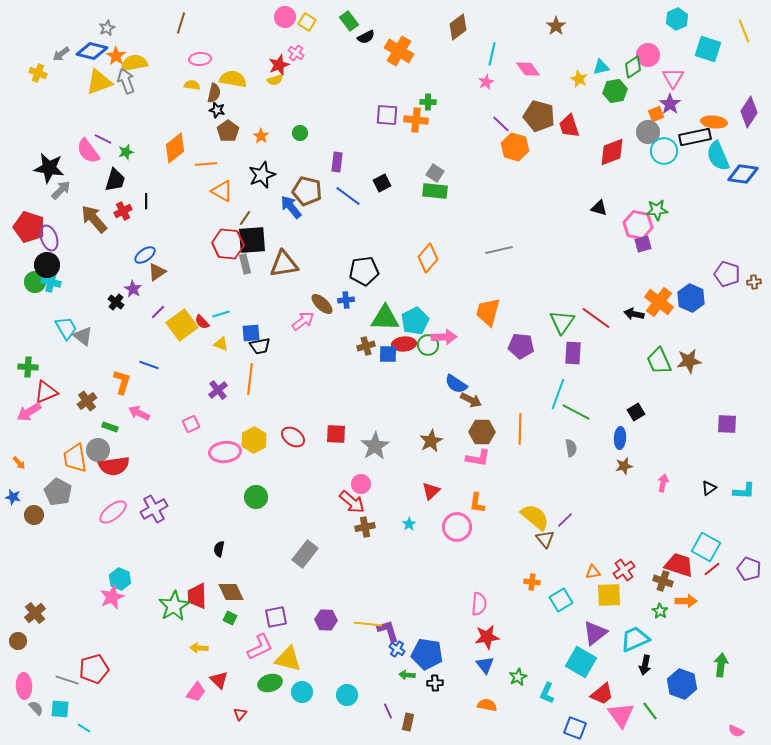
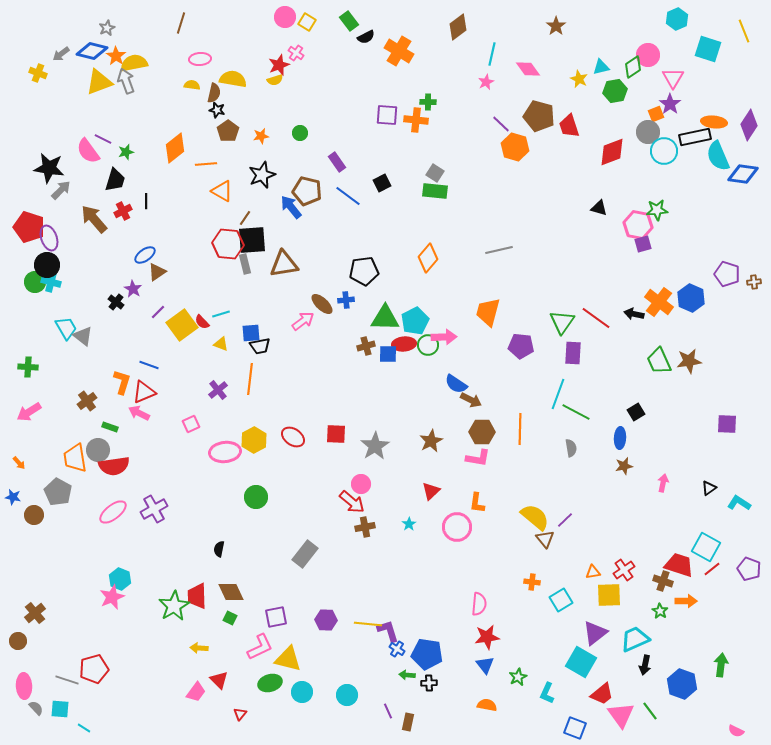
purple diamond at (749, 112): moved 13 px down
orange star at (261, 136): rotated 28 degrees clockwise
purple rectangle at (337, 162): rotated 42 degrees counterclockwise
red triangle at (46, 392): moved 98 px right
cyan L-shape at (744, 491): moved 5 px left, 12 px down; rotated 150 degrees counterclockwise
black cross at (435, 683): moved 6 px left
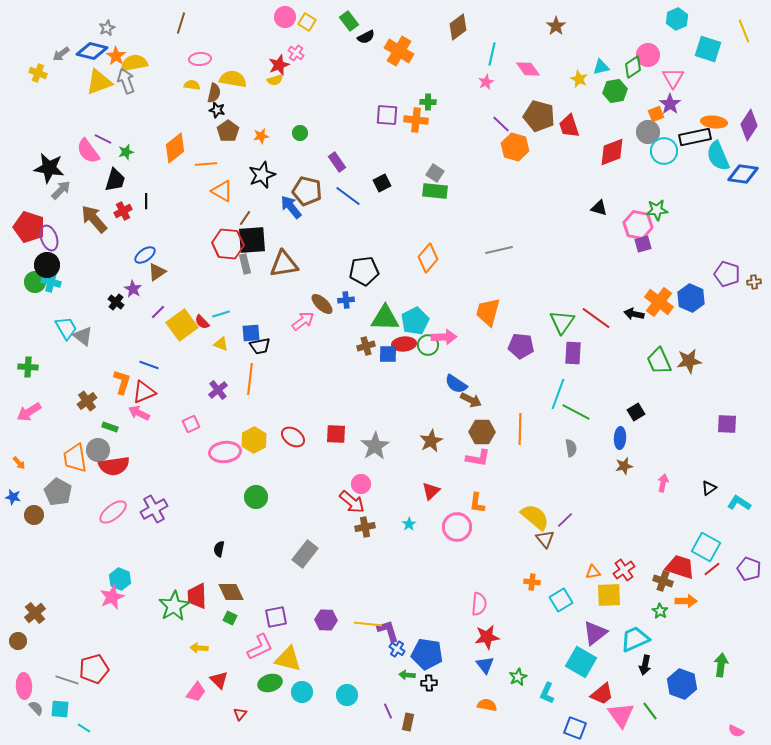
red trapezoid at (679, 565): moved 1 px right, 2 px down
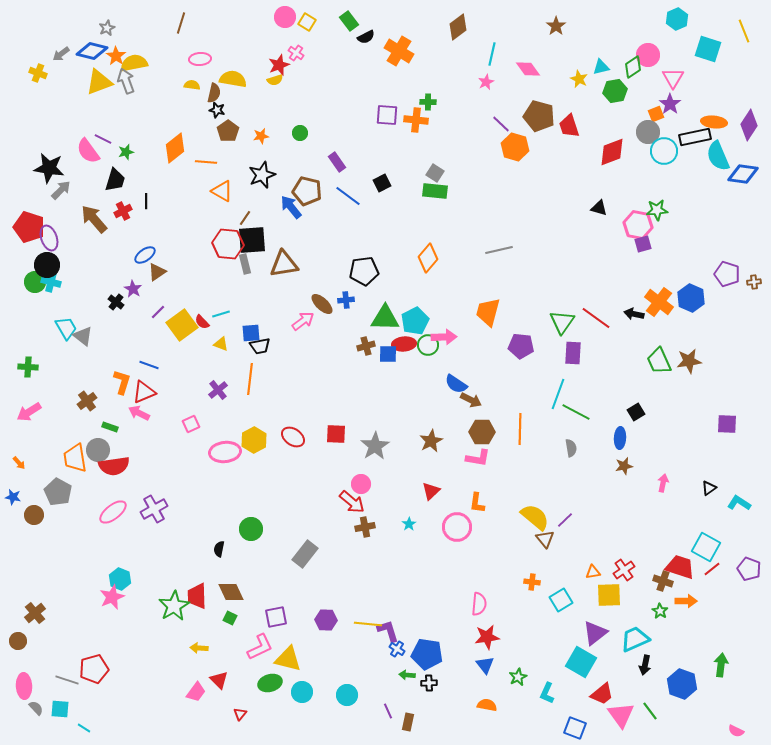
orange line at (206, 164): moved 2 px up; rotated 10 degrees clockwise
green circle at (256, 497): moved 5 px left, 32 px down
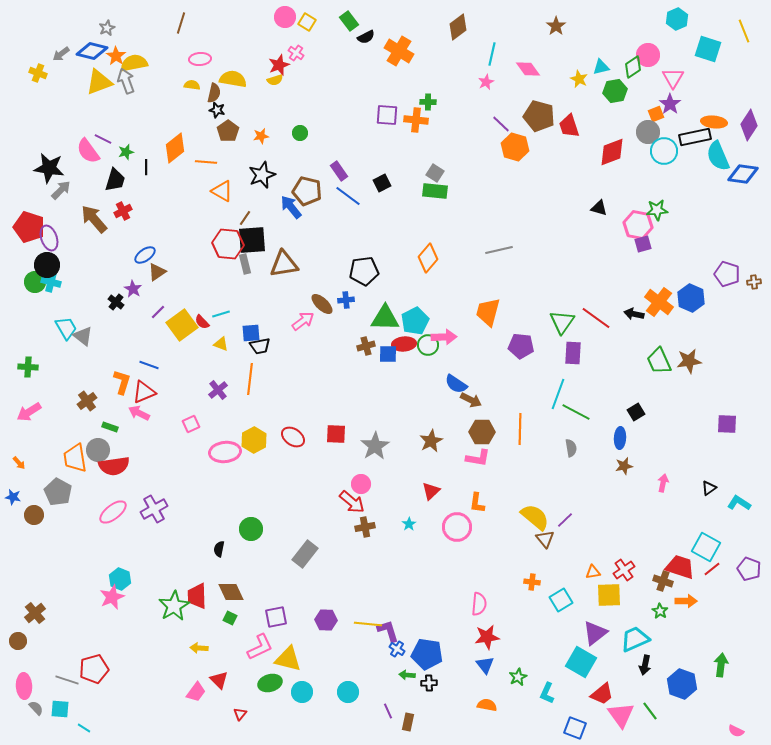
purple rectangle at (337, 162): moved 2 px right, 9 px down
black line at (146, 201): moved 34 px up
cyan circle at (347, 695): moved 1 px right, 3 px up
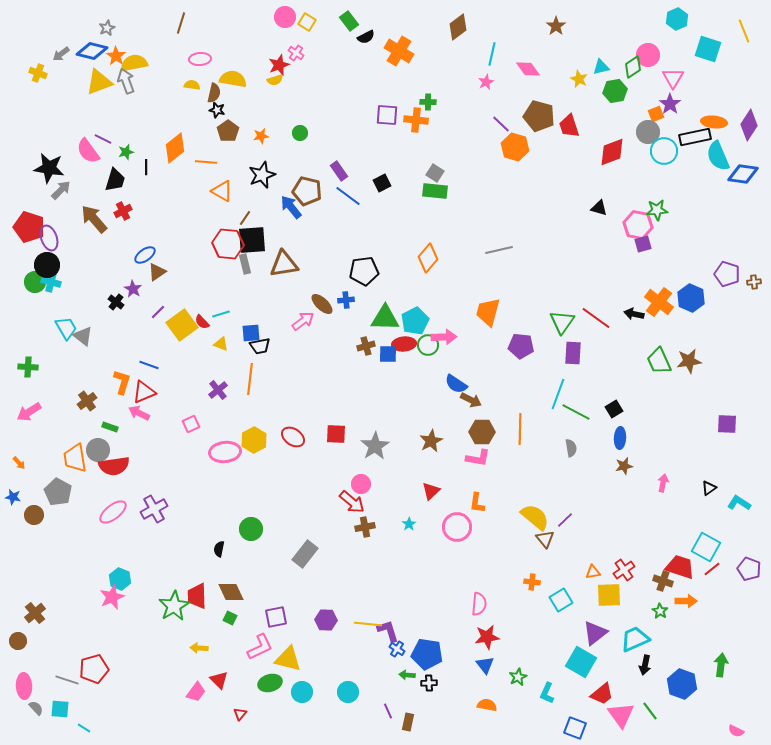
black square at (636, 412): moved 22 px left, 3 px up
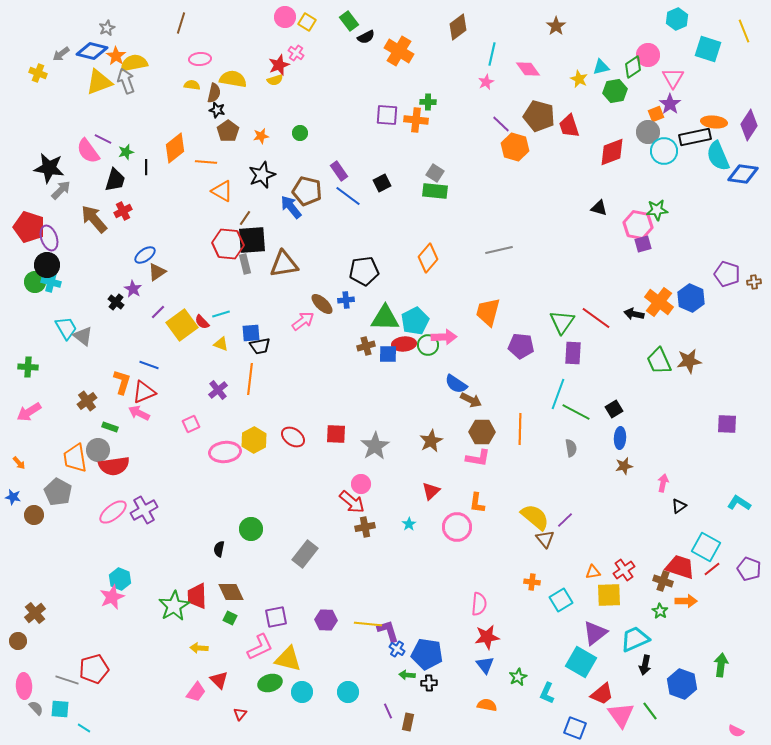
black triangle at (709, 488): moved 30 px left, 18 px down
purple cross at (154, 509): moved 10 px left, 1 px down
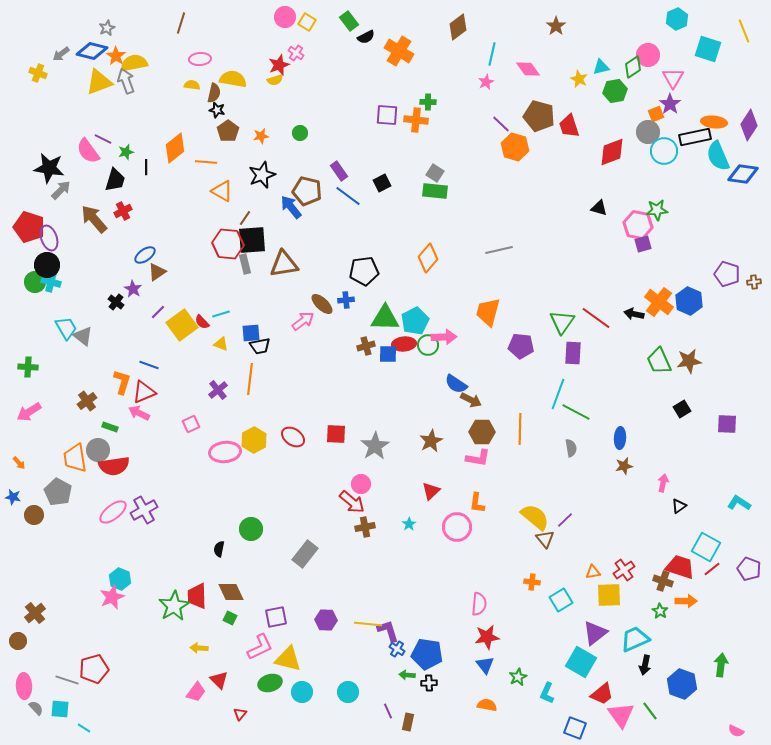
blue hexagon at (691, 298): moved 2 px left, 3 px down
black square at (614, 409): moved 68 px right
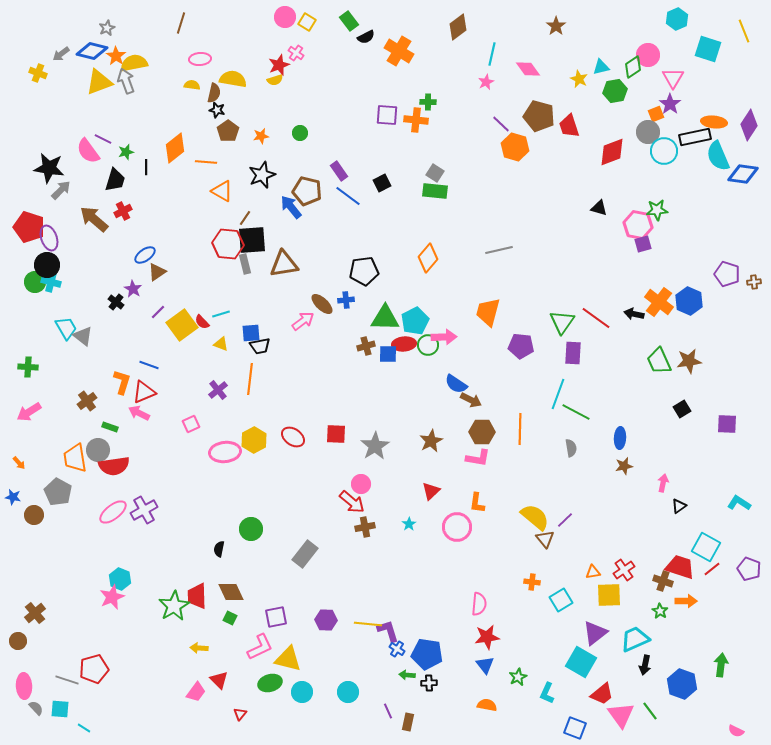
brown arrow at (94, 219): rotated 8 degrees counterclockwise
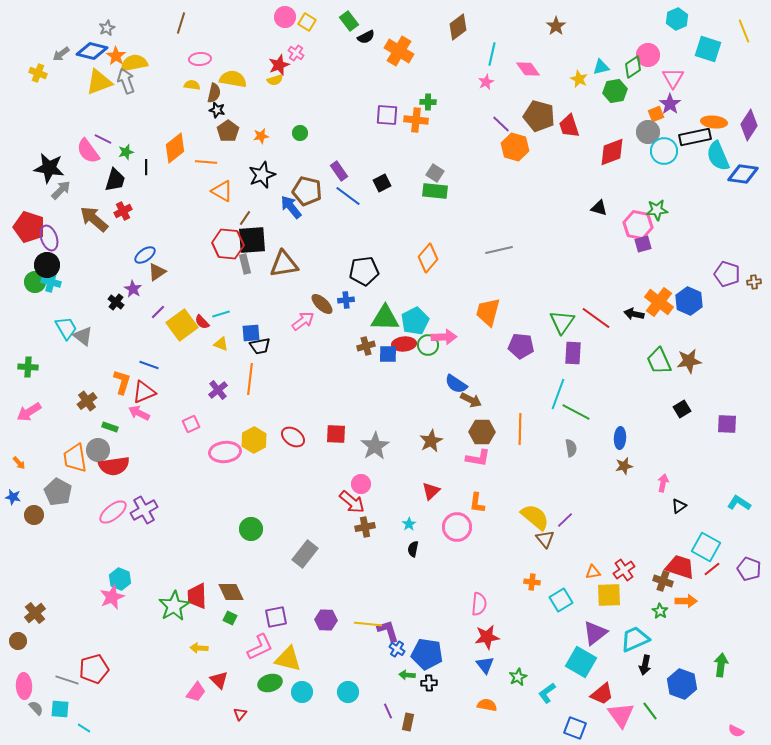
black semicircle at (219, 549): moved 194 px right
cyan L-shape at (547, 693): rotated 30 degrees clockwise
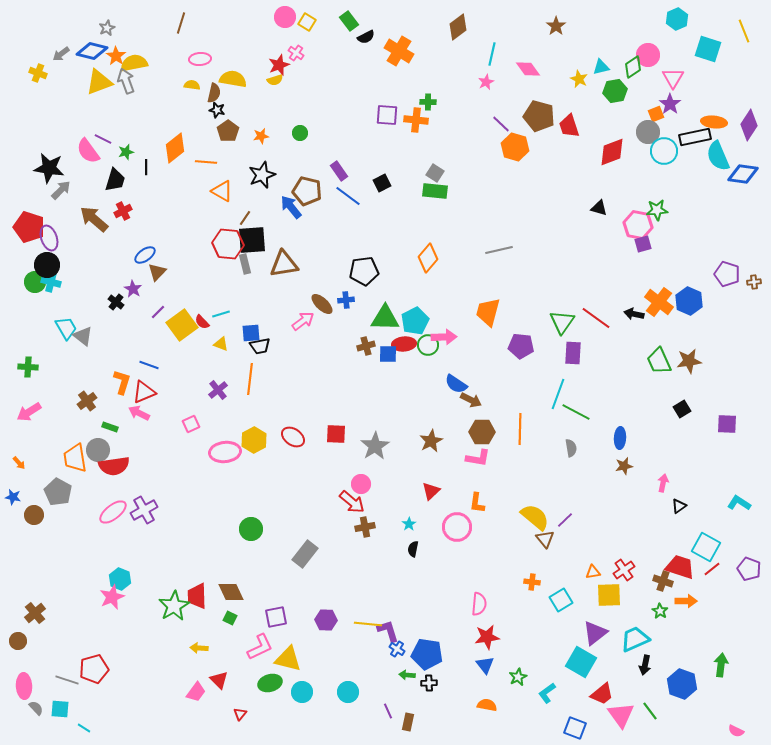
brown triangle at (157, 272): rotated 12 degrees counterclockwise
